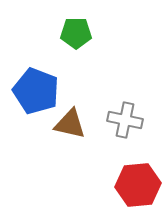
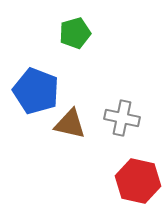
green pentagon: moved 1 px left; rotated 16 degrees counterclockwise
gray cross: moved 3 px left, 2 px up
red hexagon: moved 4 px up; rotated 18 degrees clockwise
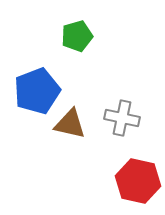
green pentagon: moved 2 px right, 3 px down
blue pentagon: moved 1 px right; rotated 30 degrees clockwise
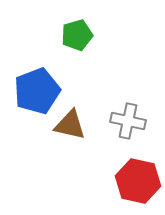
green pentagon: moved 1 px up
gray cross: moved 6 px right, 3 px down
brown triangle: moved 1 px down
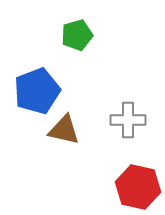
gray cross: moved 1 px up; rotated 12 degrees counterclockwise
brown triangle: moved 6 px left, 5 px down
red hexagon: moved 6 px down
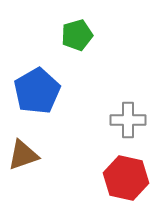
blue pentagon: rotated 9 degrees counterclockwise
brown triangle: moved 41 px left, 25 px down; rotated 32 degrees counterclockwise
red hexagon: moved 12 px left, 9 px up
